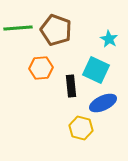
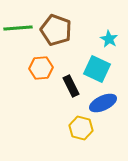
cyan square: moved 1 px right, 1 px up
black rectangle: rotated 20 degrees counterclockwise
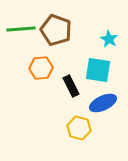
green line: moved 3 px right, 1 px down
cyan square: moved 1 px right, 1 px down; rotated 16 degrees counterclockwise
yellow hexagon: moved 2 px left
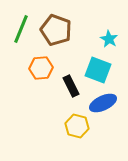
green line: rotated 64 degrees counterclockwise
cyan square: rotated 12 degrees clockwise
yellow hexagon: moved 2 px left, 2 px up
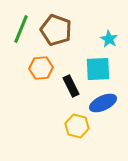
cyan square: moved 1 px up; rotated 24 degrees counterclockwise
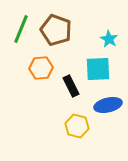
blue ellipse: moved 5 px right, 2 px down; rotated 12 degrees clockwise
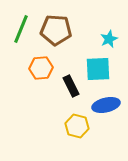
brown pentagon: rotated 16 degrees counterclockwise
cyan star: rotated 18 degrees clockwise
blue ellipse: moved 2 px left
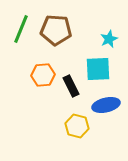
orange hexagon: moved 2 px right, 7 px down
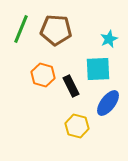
orange hexagon: rotated 20 degrees clockwise
blue ellipse: moved 2 px right, 2 px up; rotated 40 degrees counterclockwise
